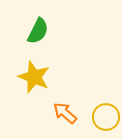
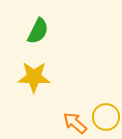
yellow star: rotated 20 degrees counterclockwise
orange arrow: moved 10 px right, 10 px down
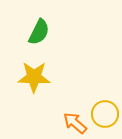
green semicircle: moved 1 px right, 1 px down
yellow circle: moved 1 px left, 3 px up
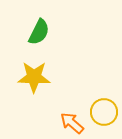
yellow circle: moved 1 px left, 2 px up
orange arrow: moved 3 px left
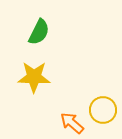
yellow circle: moved 1 px left, 2 px up
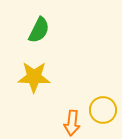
green semicircle: moved 2 px up
orange arrow: rotated 125 degrees counterclockwise
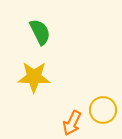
green semicircle: moved 1 px right, 2 px down; rotated 52 degrees counterclockwise
orange arrow: rotated 20 degrees clockwise
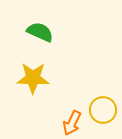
green semicircle: rotated 40 degrees counterclockwise
yellow star: moved 1 px left, 1 px down
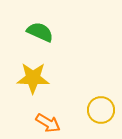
yellow circle: moved 2 px left
orange arrow: moved 24 px left; rotated 85 degrees counterclockwise
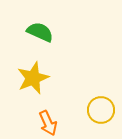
yellow star: rotated 24 degrees counterclockwise
orange arrow: rotated 35 degrees clockwise
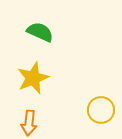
orange arrow: moved 19 px left; rotated 30 degrees clockwise
